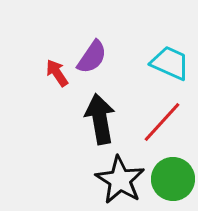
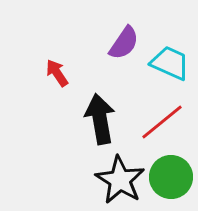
purple semicircle: moved 32 px right, 14 px up
red line: rotated 9 degrees clockwise
green circle: moved 2 px left, 2 px up
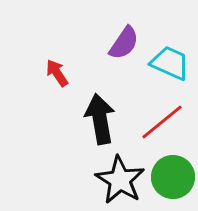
green circle: moved 2 px right
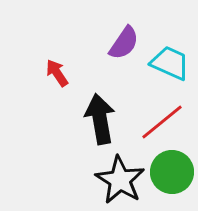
green circle: moved 1 px left, 5 px up
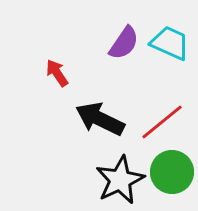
cyan trapezoid: moved 20 px up
black arrow: rotated 54 degrees counterclockwise
black star: rotated 15 degrees clockwise
